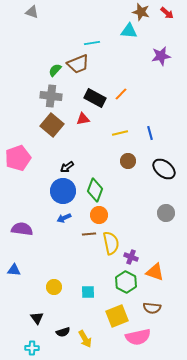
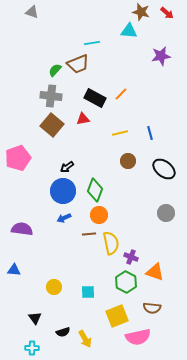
black triangle: moved 2 px left
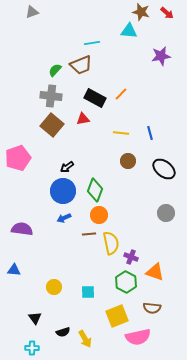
gray triangle: rotated 40 degrees counterclockwise
brown trapezoid: moved 3 px right, 1 px down
yellow line: moved 1 px right; rotated 21 degrees clockwise
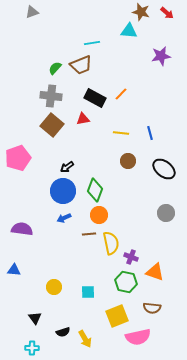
green semicircle: moved 2 px up
green hexagon: rotated 15 degrees counterclockwise
